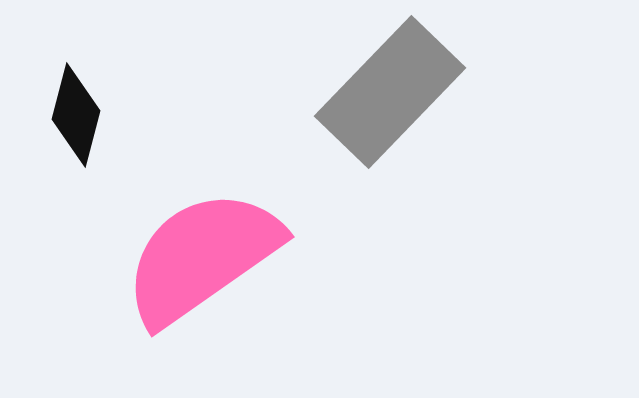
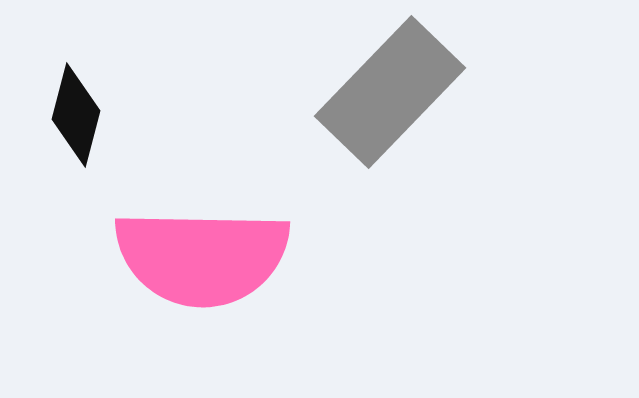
pink semicircle: rotated 144 degrees counterclockwise
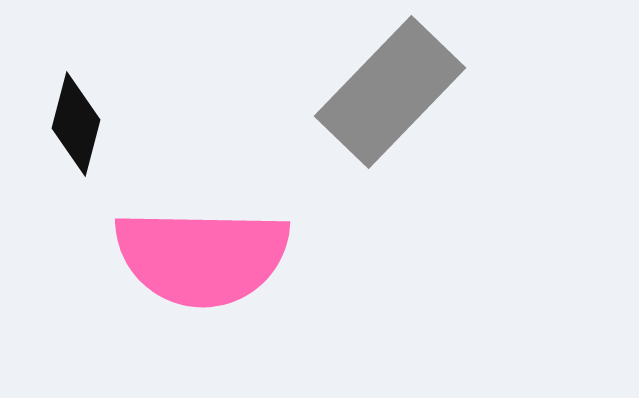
black diamond: moved 9 px down
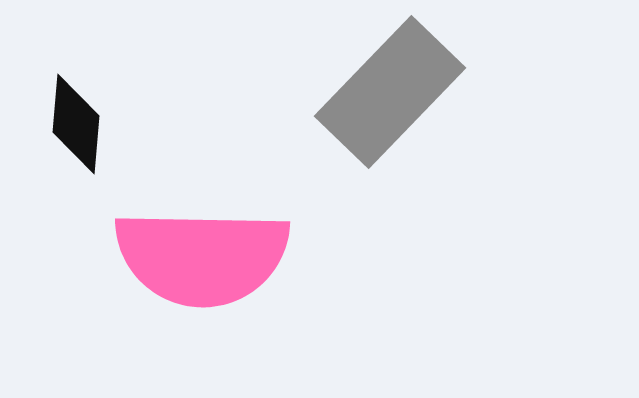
black diamond: rotated 10 degrees counterclockwise
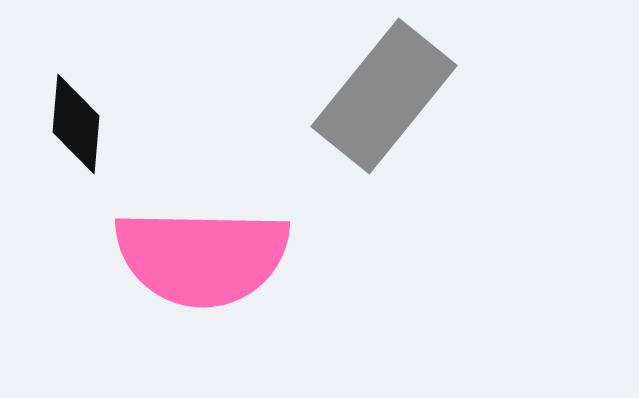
gray rectangle: moved 6 px left, 4 px down; rotated 5 degrees counterclockwise
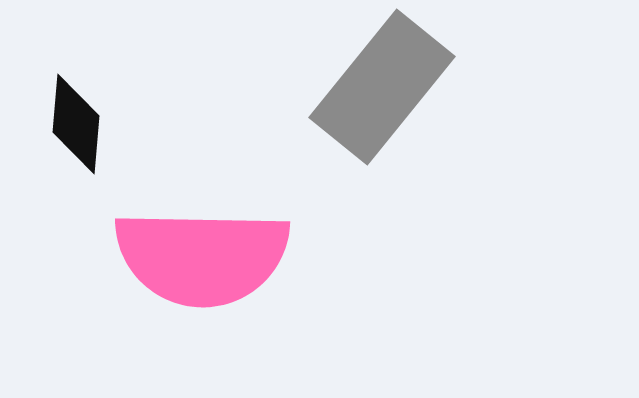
gray rectangle: moved 2 px left, 9 px up
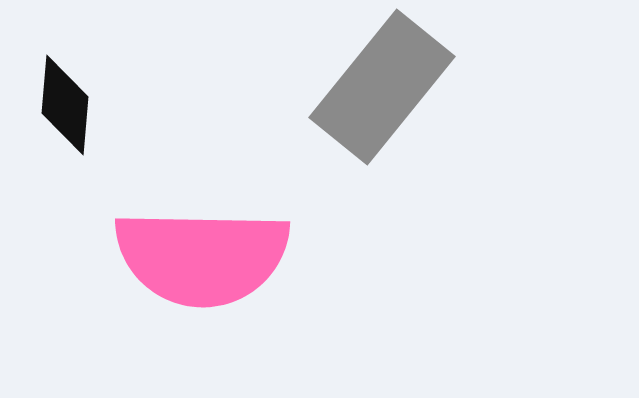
black diamond: moved 11 px left, 19 px up
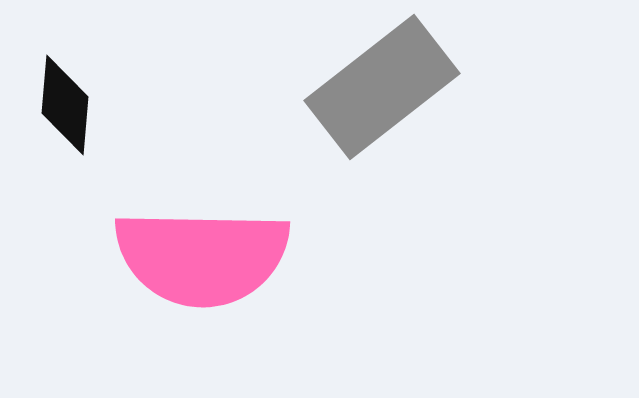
gray rectangle: rotated 13 degrees clockwise
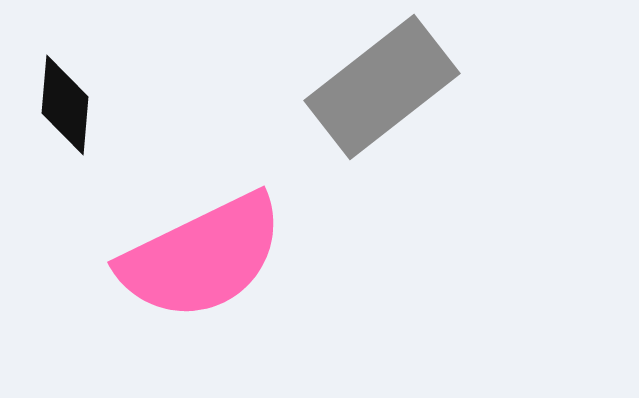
pink semicircle: rotated 27 degrees counterclockwise
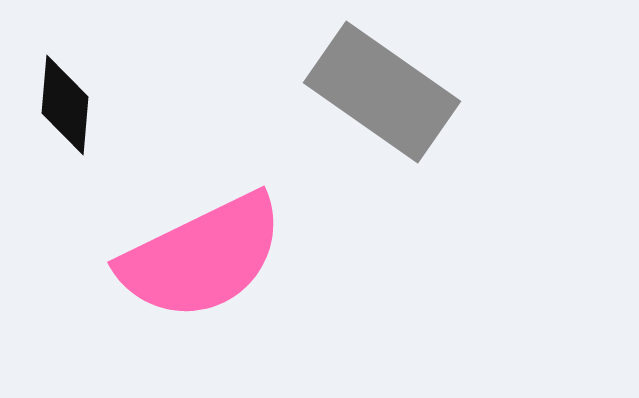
gray rectangle: moved 5 px down; rotated 73 degrees clockwise
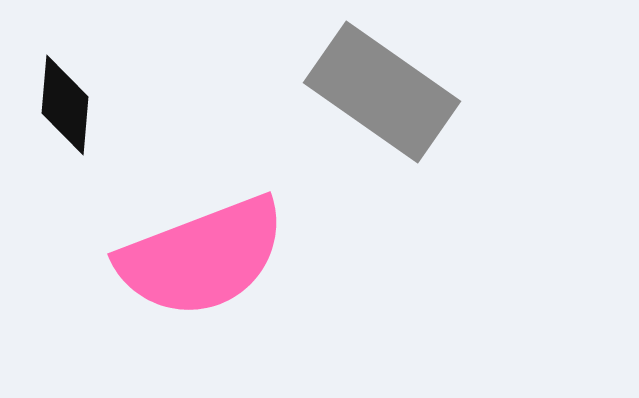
pink semicircle: rotated 5 degrees clockwise
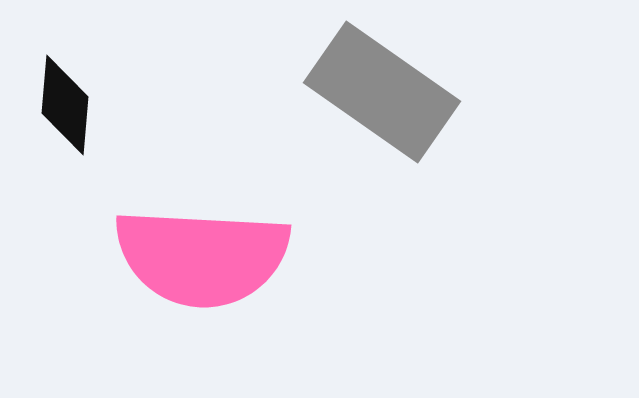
pink semicircle: rotated 24 degrees clockwise
